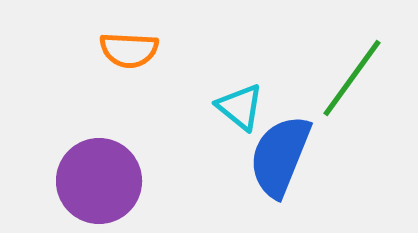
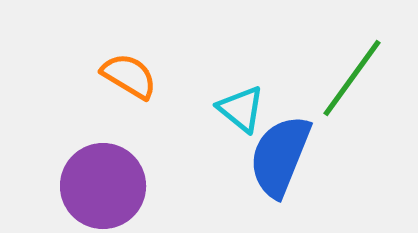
orange semicircle: moved 26 px down; rotated 152 degrees counterclockwise
cyan triangle: moved 1 px right, 2 px down
purple circle: moved 4 px right, 5 px down
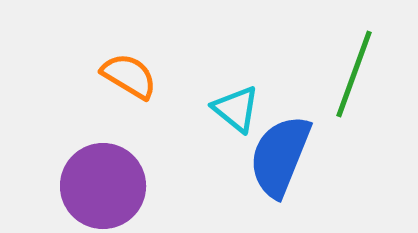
green line: moved 2 px right, 4 px up; rotated 16 degrees counterclockwise
cyan triangle: moved 5 px left
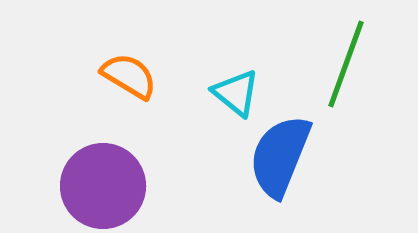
green line: moved 8 px left, 10 px up
cyan triangle: moved 16 px up
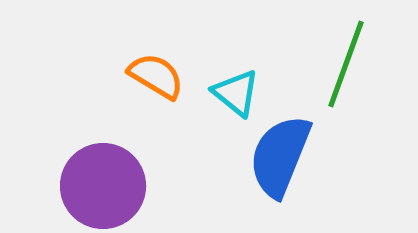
orange semicircle: moved 27 px right
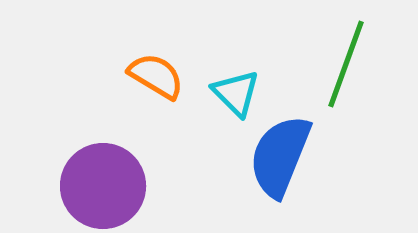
cyan triangle: rotated 6 degrees clockwise
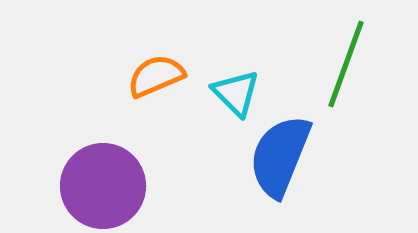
orange semicircle: rotated 54 degrees counterclockwise
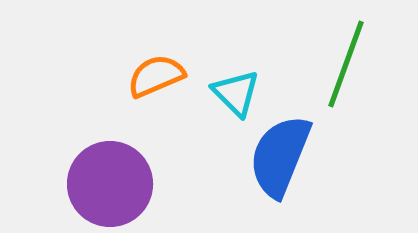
purple circle: moved 7 px right, 2 px up
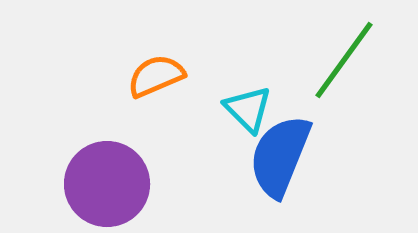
green line: moved 2 px left, 4 px up; rotated 16 degrees clockwise
cyan triangle: moved 12 px right, 16 px down
purple circle: moved 3 px left
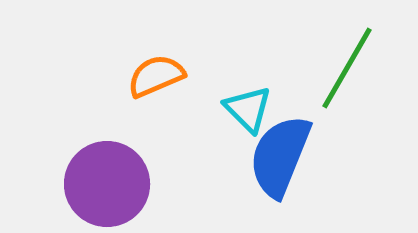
green line: moved 3 px right, 8 px down; rotated 6 degrees counterclockwise
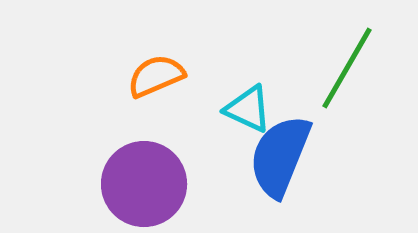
cyan triangle: rotated 20 degrees counterclockwise
purple circle: moved 37 px right
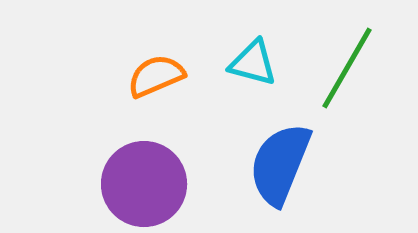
cyan triangle: moved 5 px right, 46 px up; rotated 10 degrees counterclockwise
blue semicircle: moved 8 px down
